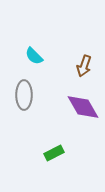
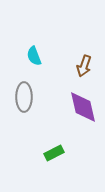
cyan semicircle: rotated 24 degrees clockwise
gray ellipse: moved 2 px down
purple diamond: rotated 16 degrees clockwise
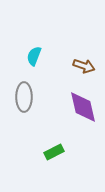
cyan semicircle: rotated 42 degrees clockwise
brown arrow: rotated 90 degrees counterclockwise
green rectangle: moved 1 px up
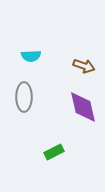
cyan semicircle: moved 3 px left; rotated 114 degrees counterclockwise
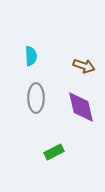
cyan semicircle: rotated 90 degrees counterclockwise
gray ellipse: moved 12 px right, 1 px down
purple diamond: moved 2 px left
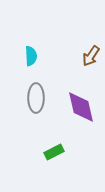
brown arrow: moved 7 px right, 10 px up; rotated 105 degrees clockwise
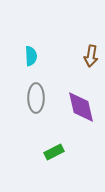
brown arrow: rotated 25 degrees counterclockwise
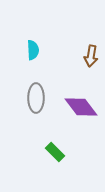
cyan semicircle: moved 2 px right, 6 px up
purple diamond: rotated 24 degrees counterclockwise
green rectangle: moved 1 px right; rotated 72 degrees clockwise
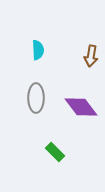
cyan semicircle: moved 5 px right
